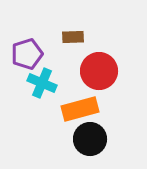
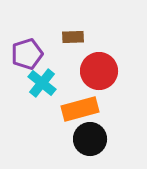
cyan cross: rotated 16 degrees clockwise
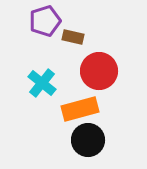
brown rectangle: rotated 15 degrees clockwise
purple pentagon: moved 18 px right, 33 px up
black circle: moved 2 px left, 1 px down
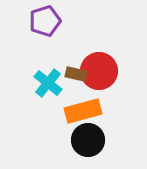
brown rectangle: moved 3 px right, 37 px down
cyan cross: moved 6 px right
orange rectangle: moved 3 px right, 2 px down
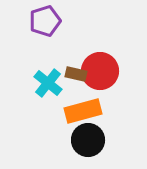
red circle: moved 1 px right
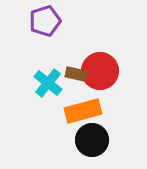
black circle: moved 4 px right
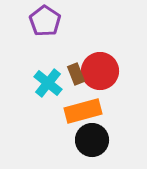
purple pentagon: rotated 20 degrees counterclockwise
brown rectangle: rotated 55 degrees clockwise
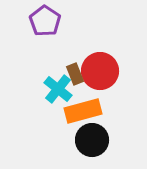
brown rectangle: moved 1 px left
cyan cross: moved 10 px right, 6 px down
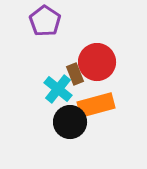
red circle: moved 3 px left, 9 px up
orange rectangle: moved 13 px right, 6 px up
black circle: moved 22 px left, 18 px up
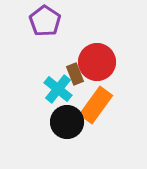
orange rectangle: rotated 39 degrees counterclockwise
black circle: moved 3 px left
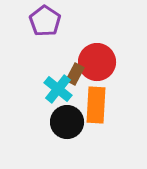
brown rectangle: rotated 50 degrees clockwise
orange rectangle: rotated 33 degrees counterclockwise
